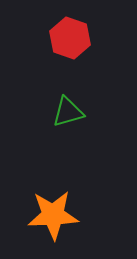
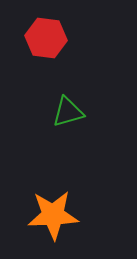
red hexagon: moved 24 px left; rotated 12 degrees counterclockwise
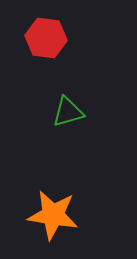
orange star: rotated 12 degrees clockwise
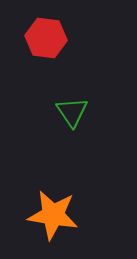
green triangle: moved 4 px right; rotated 48 degrees counterclockwise
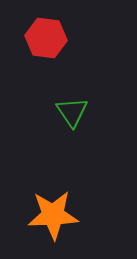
orange star: rotated 12 degrees counterclockwise
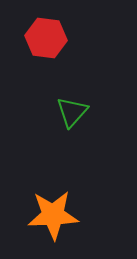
green triangle: rotated 16 degrees clockwise
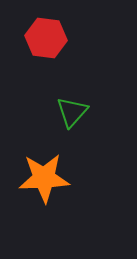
orange star: moved 9 px left, 37 px up
